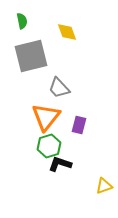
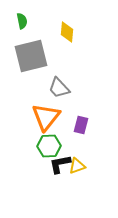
yellow diamond: rotated 25 degrees clockwise
purple rectangle: moved 2 px right
green hexagon: rotated 15 degrees clockwise
black L-shape: rotated 30 degrees counterclockwise
yellow triangle: moved 27 px left, 20 px up
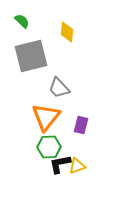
green semicircle: rotated 35 degrees counterclockwise
green hexagon: moved 1 px down
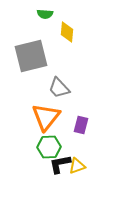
green semicircle: moved 23 px right, 7 px up; rotated 140 degrees clockwise
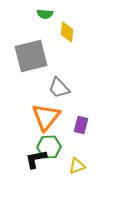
black L-shape: moved 24 px left, 5 px up
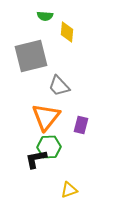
green semicircle: moved 2 px down
gray trapezoid: moved 2 px up
yellow triangle: moved 8 px left, 24 px down
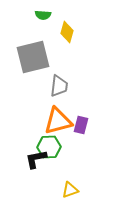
green semicircle: moved 2 px left, 1 px up
yellow diamond: rotated 10 degrees clockwise
gray square: moved 2 px right, 1 px down
gray trapezoid: rotated 130 degrees counterclockwise
orange triangle: moved 12 px right, 4 px down; rotated 36 degrees clockwise
yellow triangle: moved 1 px right
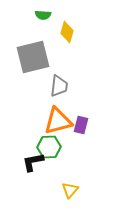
black L-shape: moved 3 px left, 3 px down
yellow triangle: rotated 30 degrees counterclockwise
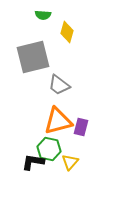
gray trapezoid: moved 1 px up; rotated 120 degrees clockwise
purple rectangle: moved 2 px down
green hexagon: moved 2 px down; rotated 15 degrees clockwise
black L-shape: rotated 20 degrees clockwise
yellow triangle: moved 28 px up
